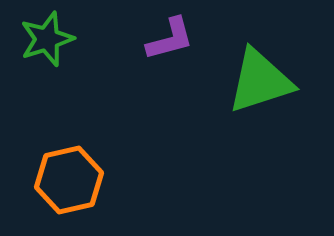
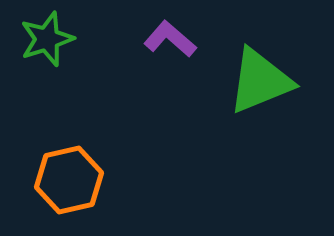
purple L-shape: rotated 124 degrees counterclockwise
green triangle: rotated 4 degrees counterclockwise
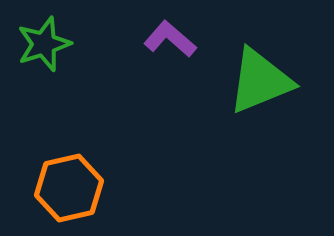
green star: moved 3 px left, 5 px down
orange hexagon: moved 8 px down
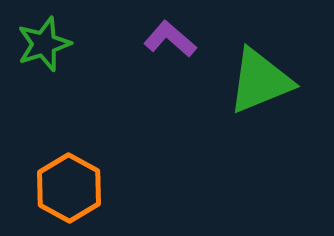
orange hexagon: rotated 18 degrees counterclockwise
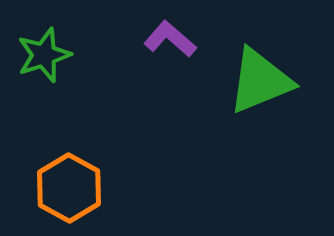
green star: moved 11 px down
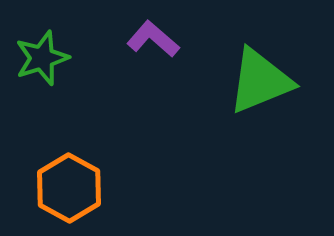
purple L-shape: moved 17 px left
green star: moved 2 px left, 3 px down
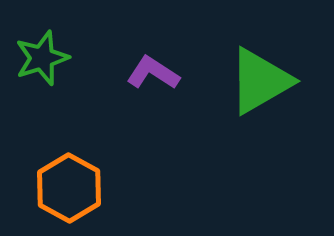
purple L-shape: moved 34 px down; rotated 8 degrees counterclockwise
green triangle: rotated 8 degrees counterclockwise
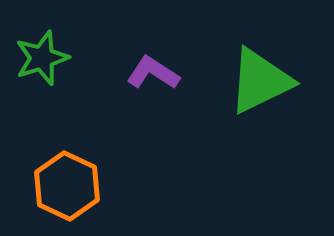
green triangle: rotated 4 degrees clockwise
orange hexagon: moved 2 px left, 2 px up; rotated 4 degrees counterclockwise
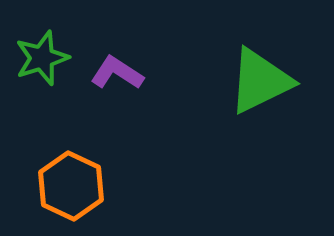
purple L-shape: moved 36 px left
orange hexagon: moved 4 px right
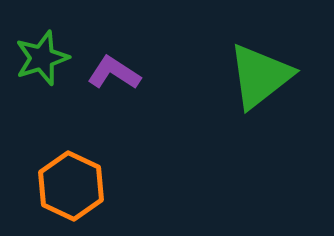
purple L-shape: moved 3 px left
green triangle: moved 5 px up; rotated 12 degrees counterclockwise
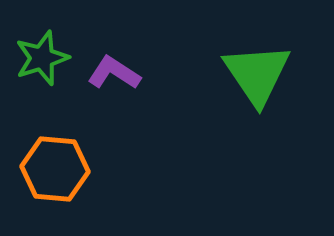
green triangle: moved 3 px left, 2 px up; rotated 26 degrees counterclockwise
orange hexagon: moved 16 px left, 17 px up; rotated 20 degrees counterclockwise
